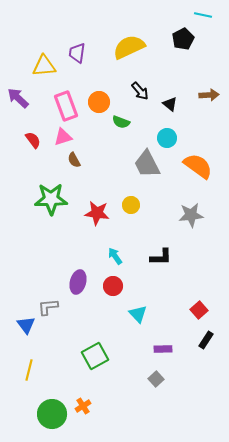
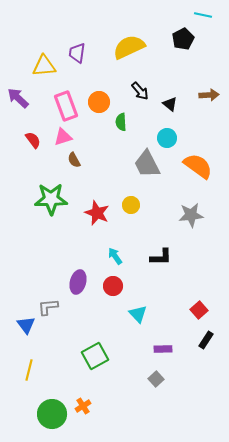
green semicircle: rotated 66 degrees clockwise
red star: rotated 15 degrees clockwise
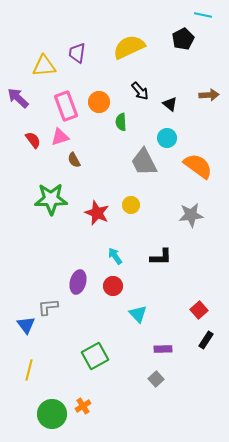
pink triangle: moved 3 px left
gray trapezoid: moved 3 px left, 2 px up
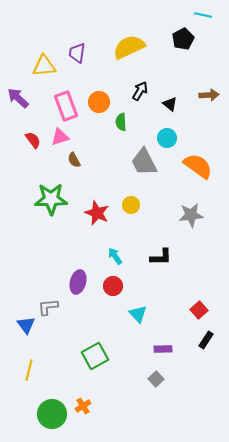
black arrow: rotated 108 degrees counterclockwise
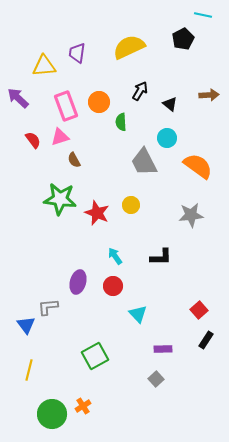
green star: moved 9 px right; rotated 8 degrees clockwise
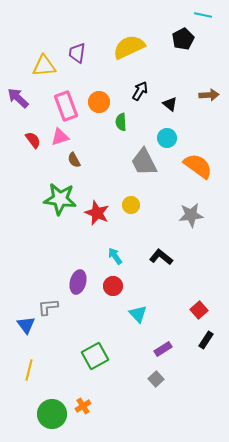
black L-shape: rotated 140 degrees counterclockwise
purple rectangle: rotated 30 degrees counterclockwise
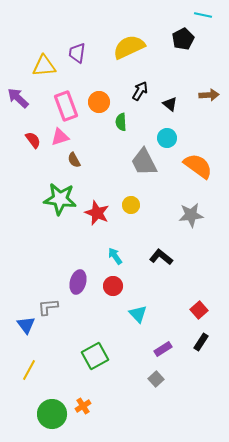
black rectangle: moved 5 px left, 2 px down
yellow line: rotated 15 degrees clockwise
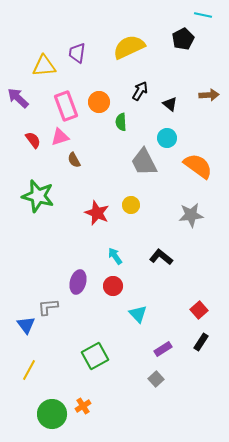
green star: moved 22 px left, 3 px up; rotated 8 degrees clockwise
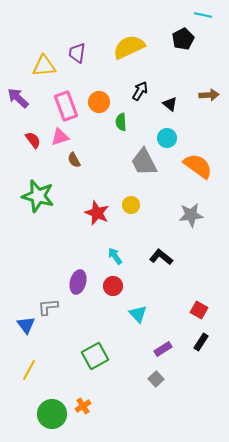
red square: rotated 18 degrees counterclockwise
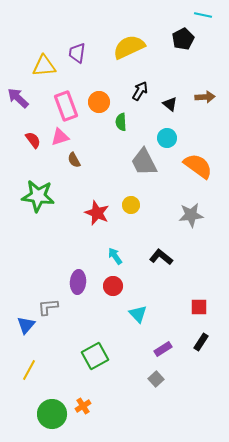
brown arrow: moved 4 px left, 2 px down
green star: rotated 8 degrees counterclockwise
purple ellipse: rotated 10 degrees counterclockwise
red square: moved 3 px up; rotated 30 degrees counterclockwise
blue triangle: rotated 18 degrees clockwise
